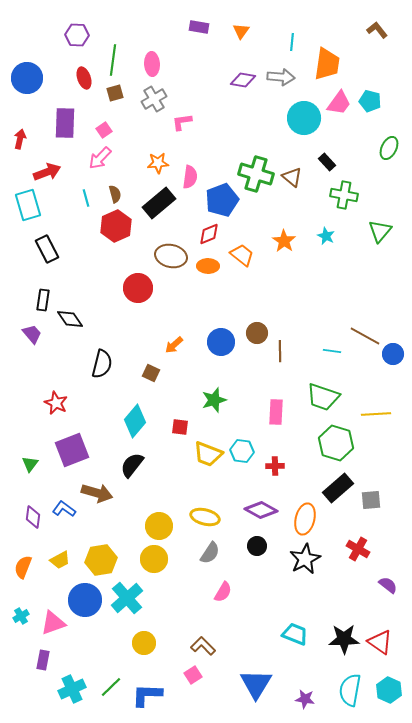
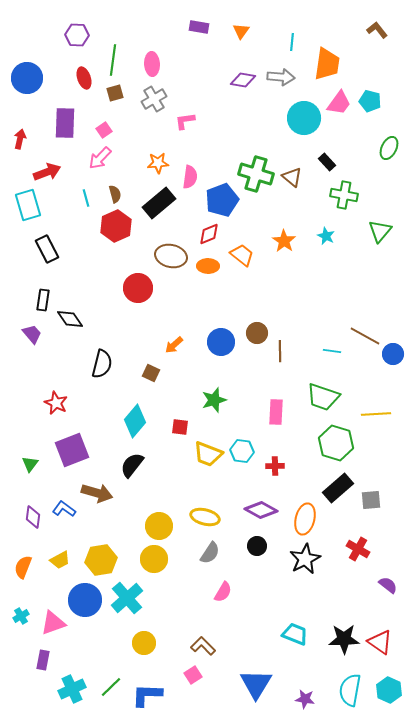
pink L-shape at (182, 122): moved 3 px right, 1 px up
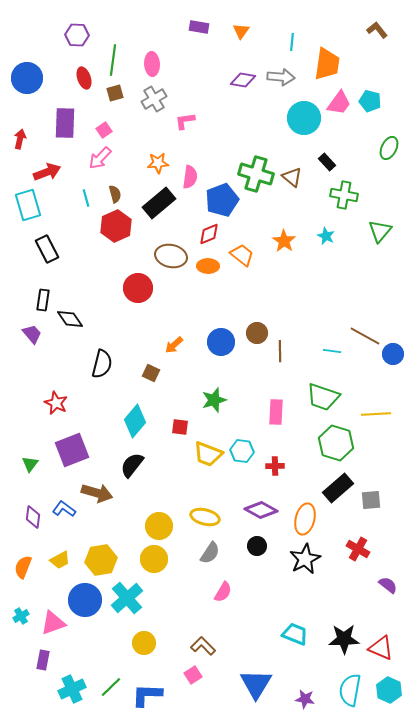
red triangle at (380, 642): moved 1 px right, 6 px down; rotated 12 degrees counterclockwise
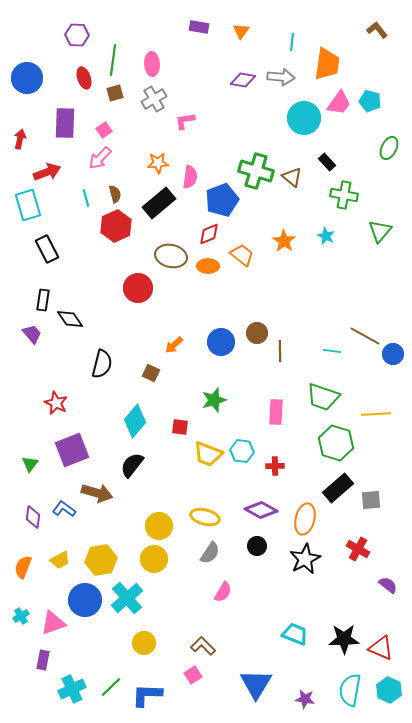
green cross at (256, 174): moved 3 px up
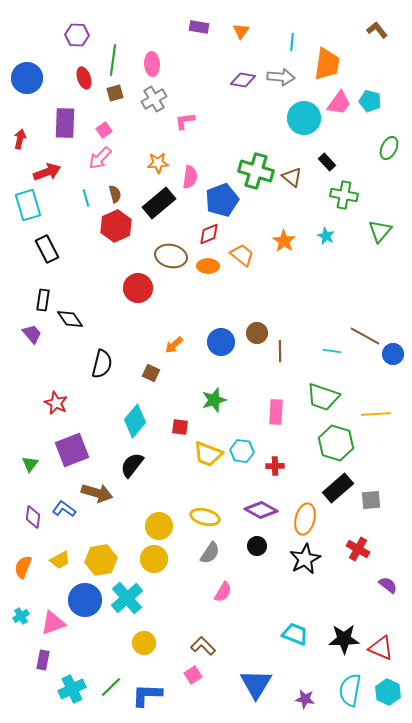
cyan hexagon at (389, 690): moved 1 px left, 2 px down
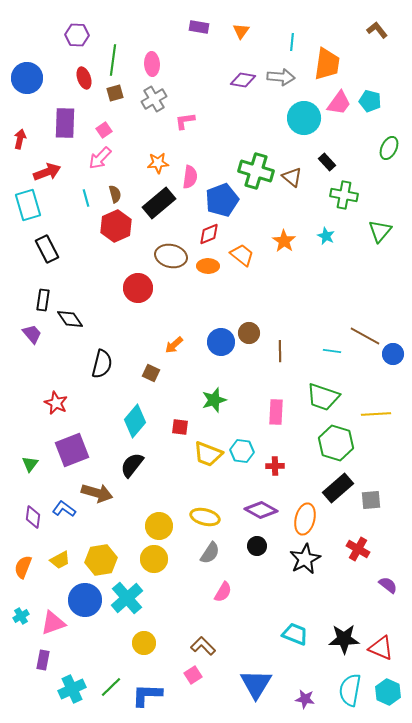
brown circle at (257, 333): moved 8 px left
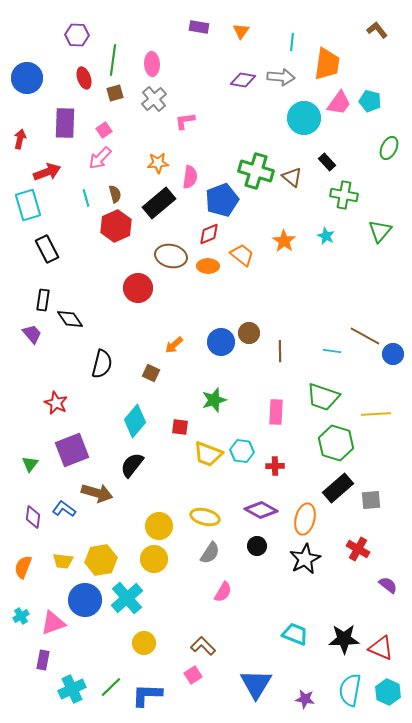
gray cross at (154, 99): rotated 10 degrees counterclockwise
yellow trapezoid at (60, 560): moved 3 px right, 1 px down; rotated 35 degrees clockwise
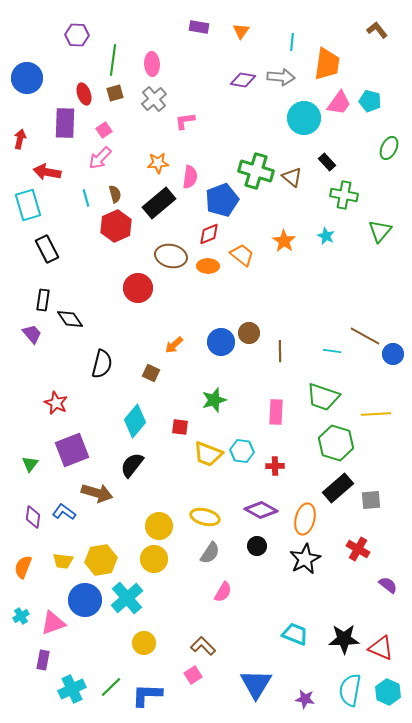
red ellipse at (84, 78): moved 16 px down
red arrow at (47, 172): rotated 148 degrees counterclockwise
blue L-shape at (64, 509): moved 3 px down
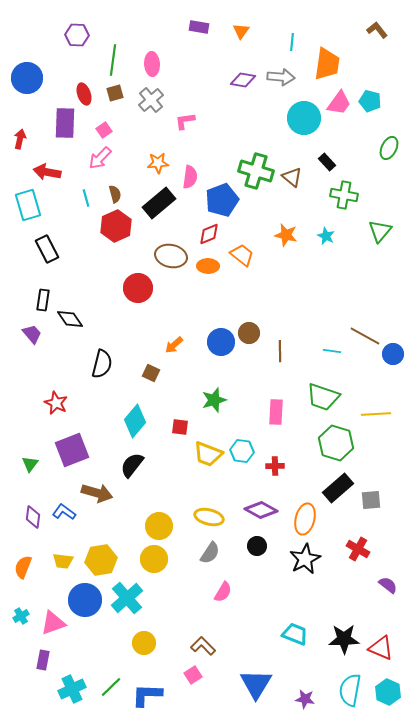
gray cross at (154, 99): moved 3 px left, 1 px down
orange star at (284, 241): moved 2 px right, 6 px up; rotated 20 degrees counterclockwise
yellow ellipse at (205, 517): moved 4 px right
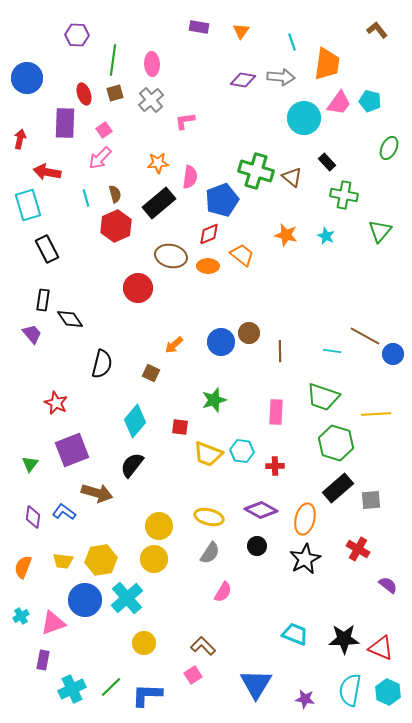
cyan line at (292, 42): rotated 24 degrees counterclockwise
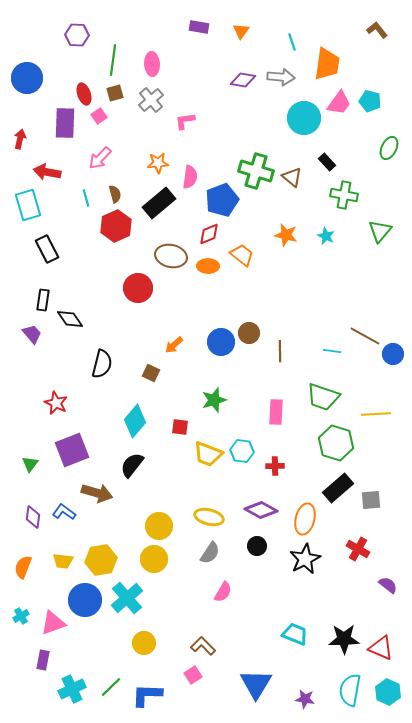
pink square at (104, 130): moved 5 px left, 14 px up
